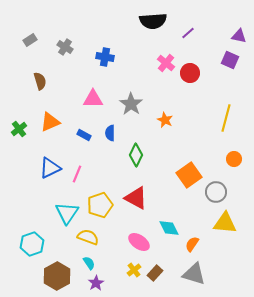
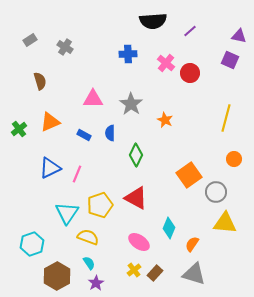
purple line: moved 2 px right, 2 px up
blue cross: moved 23 px right, 3 px up; rotated 12 degrees counterclockwise
cyan diamond: rotated 50 degrees clockwise
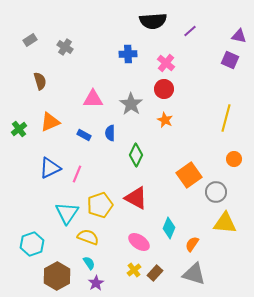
red circle: moved 26 px left, 16 px down
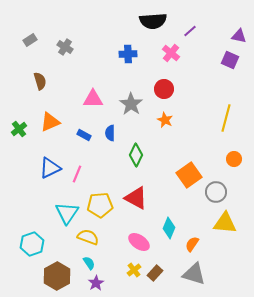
pink cross: moved 5 px right, 10 px up
yellow pentagon: rotated 15 degrees clockwise
